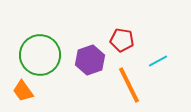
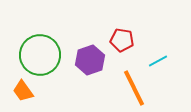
orange line: moved 5 px right, 3 px down
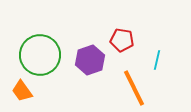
cyan line: moved 1 px left, 1 px up; rotated 48 degrees counterclockwise
orange trapezoid: moved 1 px left
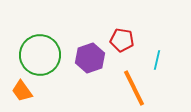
purple hexagon: moved 2 px up
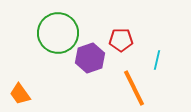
red pentagon: moved 1 px left; rotated 10 degrees counterclockwise
green circle: moved 18 px right, 22 px up
orange trapezoid: moved 2 px left, 3 px down
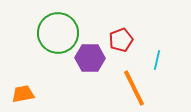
red pentagon: rotated 20 degrees counterclockwise
purple hexagon: rotated 20 degrees clockwise
orange trapezoid: moved 3 px right; rotated 115 degrees clockwise
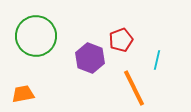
green circle: moved 22 px left, 3 px down
purple hexagon: rotated 20 degrees clockwise
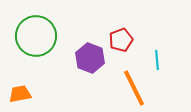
cyan line: rotated 18 degrees counterclockwise
orange trapezoid: moved 3 px left
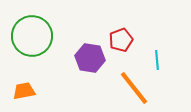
green circle: moved 4 px left
purple hexagon: rotated 12 degrees counterclockwise
orange line: rotated 12 degrees counterclockwise
orange trapezoid: moved 4 px right, 3 px up
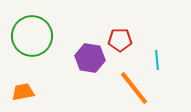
red pentagon: moved 1 px left; rotated 20 degrees clockwise
orange trapezoid: moved 1 px left, 1 px down
